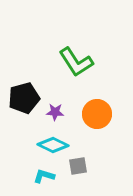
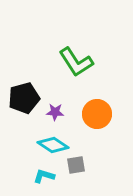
cyan diamond: rotated 8 degrees clockwise
gray square: moved 2 px left, 1 px up
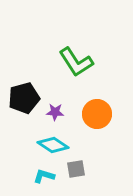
gray square: moved 4 px down
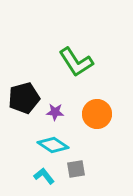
cyan L-shape: rotated 35 degrees clockwise
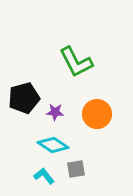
green L-shape: rotated 6 degrees clockwise
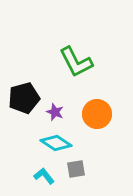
purple star: rotated 18 degrees clockwise
cyan diamond: moved 3 px right, 2 px up
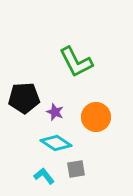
black pentagon: rotated 12 degrees clockwise
orange circle: moved 1 px left, 3 px down
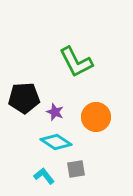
cyan diamond: moved 1 px up
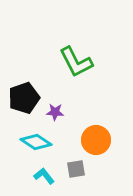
black pentagon: rotated 16 degrees counterclockwise
purple star: rotated 18 degrees counterclockwise
orange circle: moved 23 px down
cyan diamond: moved 20 px left
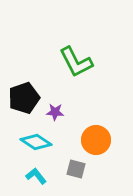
gray square: rotated 24 degrees clockwise
cyan L-shape: moved 8 px left
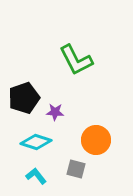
green L-shape: moved 2 px up
cyan diamond: rotated 16 degrees counterclockwise
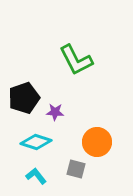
orange circle: moved 1 px right, 2 px down
